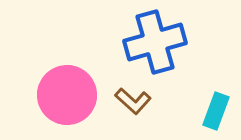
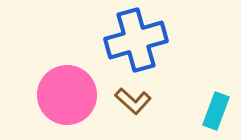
blue cross: moved 19 px left, 2 px up
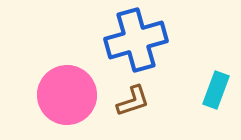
brown L-shape: rotated 60 degrees counterclockwise
cyan rectangle: moved 21 px up
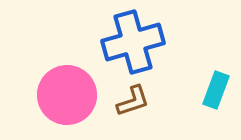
blue cross: moved 3 px left, 2 px down
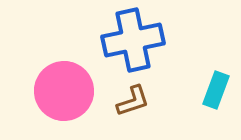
blue cross: moved 2 px up; rotated 4 degrees clockwise
pink circle: moved 3 px left, 4 px up
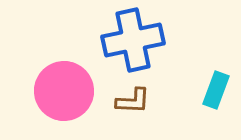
brown L-shape: rotated 21 degrees clockwise
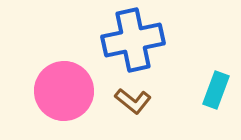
brown L-shape: rotated 36 degrees clockwise
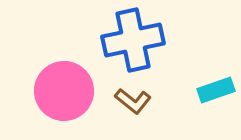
cyan rectangle: rotated 51 degrees clockwise
